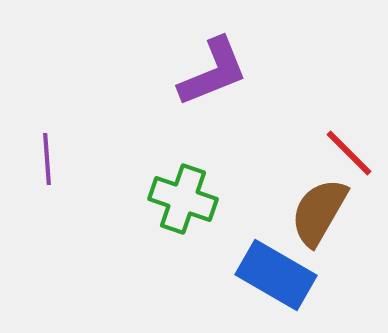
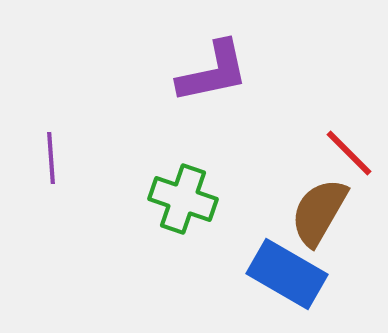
purple L-shape: rotated 10 degrees clockwise
purple line: moved 4 px right, 1 px up
blue rectangle: moved 11 px right, 1 px up
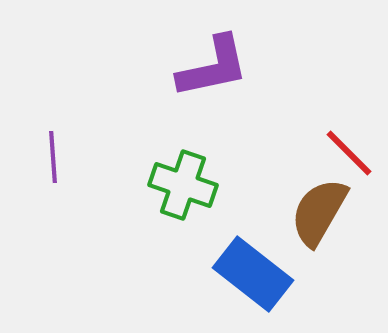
purple L-shape: moved 5 px up
purple line: moved 2 px right, 1 px up
green cross: moved 14 px up
blue rectangle: moved 34 px left; rotated 8 degrees clockwise
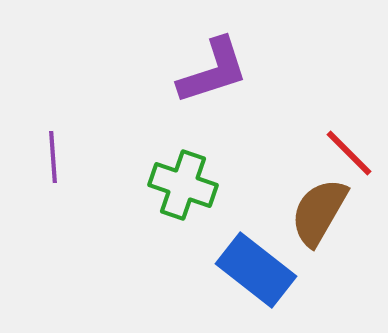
purple L-shape: moved 4 px down; rotated 6 degrees counterclockwise
blue rectangle: moved 3 px right, 4 px up
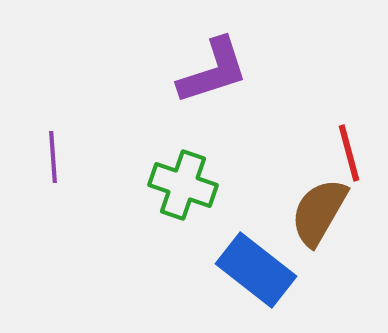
red line: rotated 30 degrees clockwise
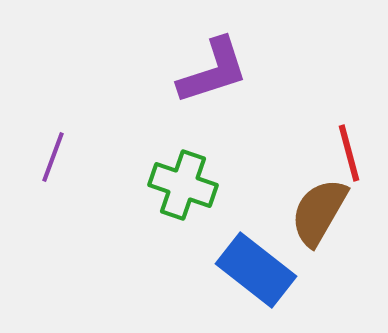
purple line: rotated 24 degrees clockwise
